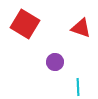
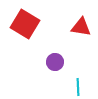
red triangle: moved 1 px up; rotated 10 degrees counterclockwise
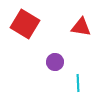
cyan line: moved 4 px up
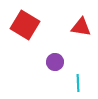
red square: moved 1 px down
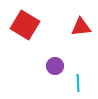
red triangle: rotated 15 degrees counterclockwise
purple circle: moved 4 px down
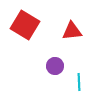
red triangle: moved 9 px left, 4 px down
cyan line: moved 1 px right, 1 px up
